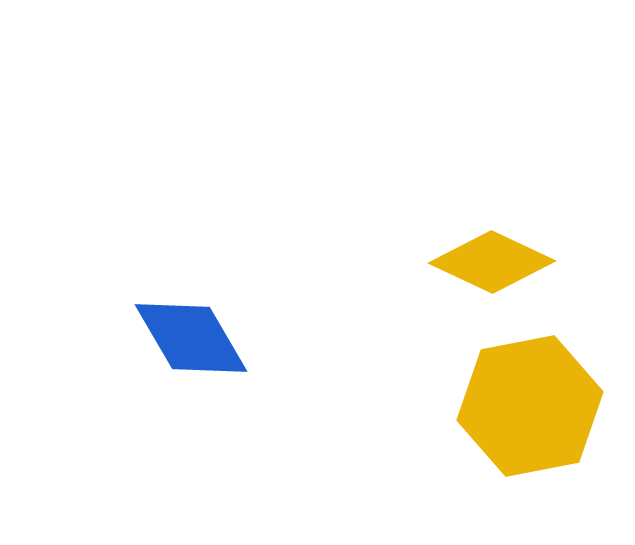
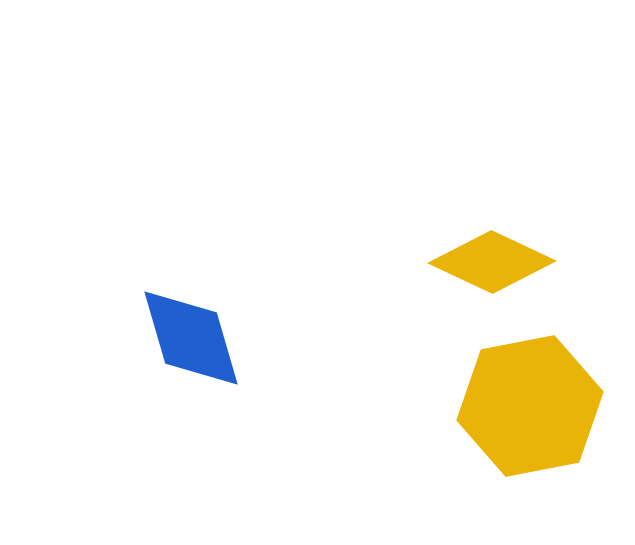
blue diamond: rotated 14 degrees clockwise
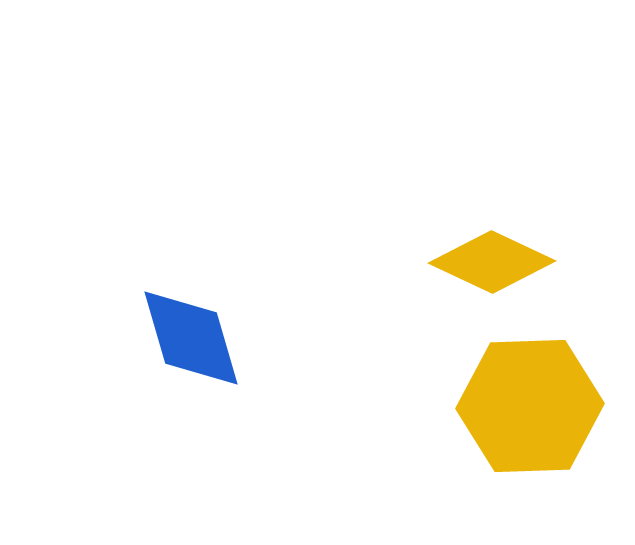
yellow hexagon: rotated 9 degrees clockwise
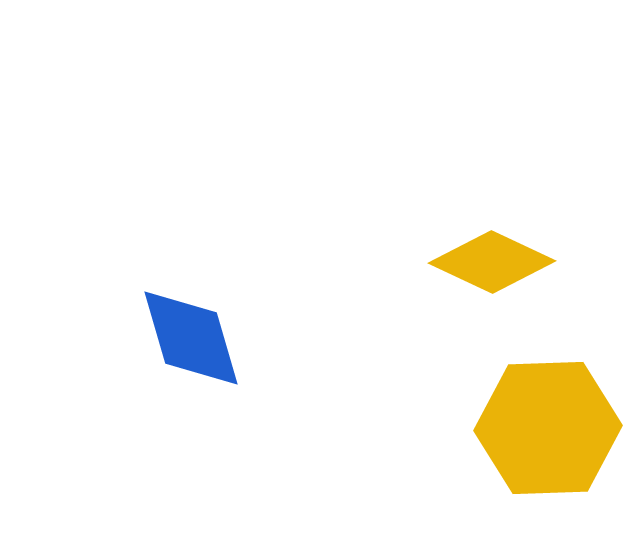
yellow hexagon: moved 18 px right, 22 px down
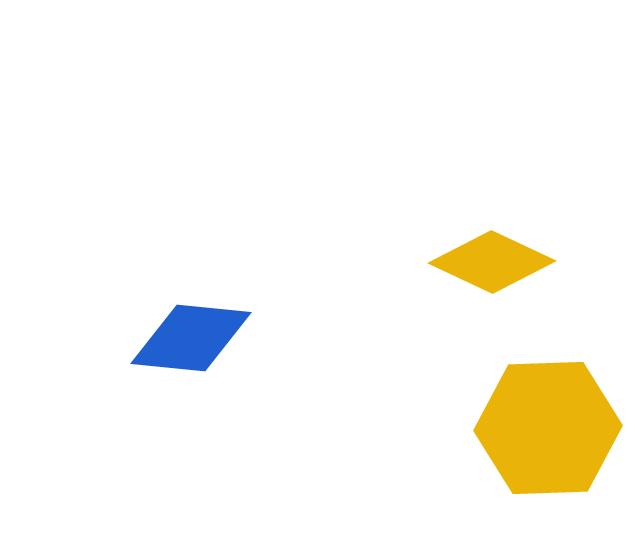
blue diamond: rotated 68 degrees counterclockwise
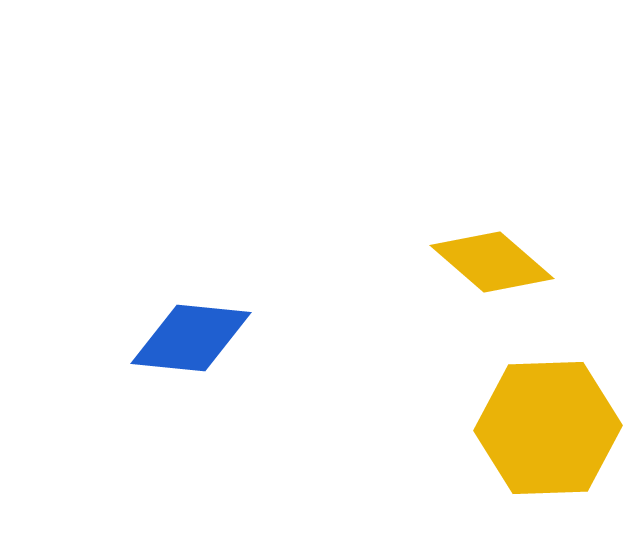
yellow diamond: rotated 16 degrees clockwise
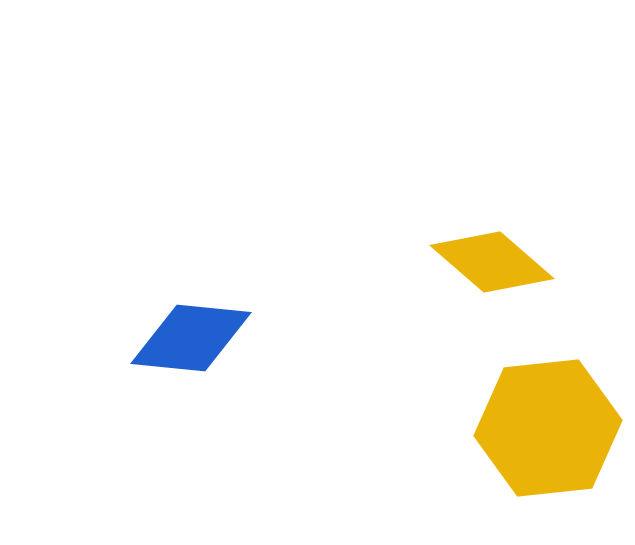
yellow hexagon: rotated 4 degrees counterclockwise
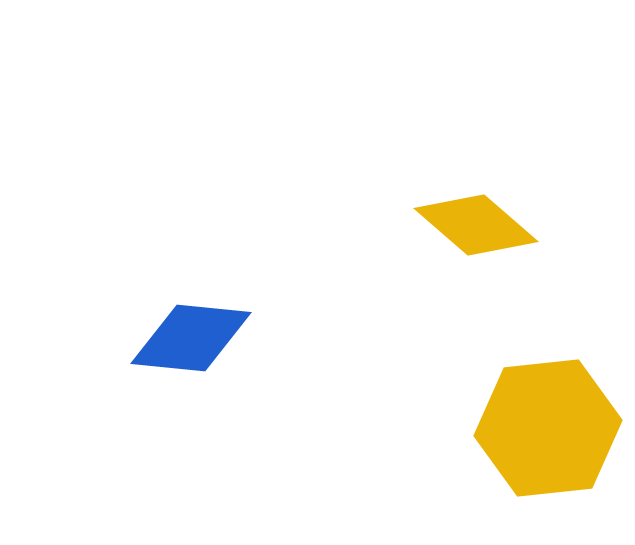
yellow diamond: moved 16 px left, 37 px up
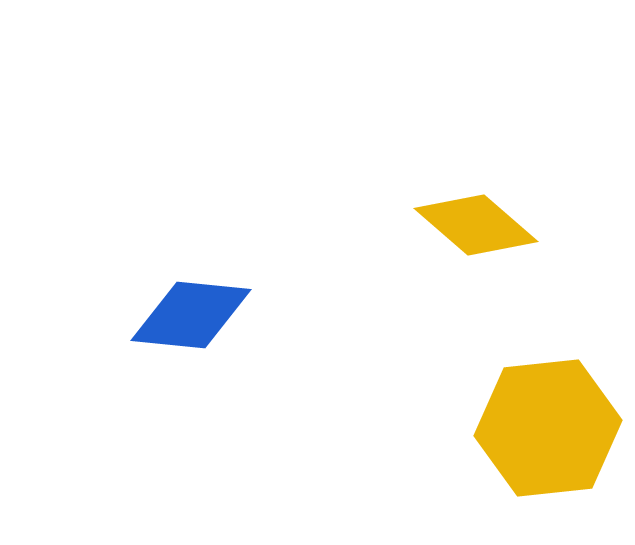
blue diamond: moved 23 px up
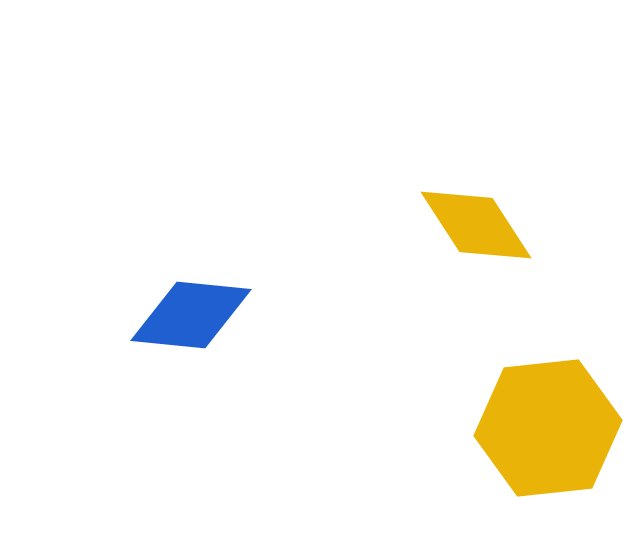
yellow diamond: rotated 16 degrees clockwise
